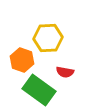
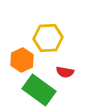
orange hexagon: rotated 15 degrees clockwise
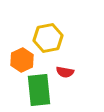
yellow hexagon: rotated 8 degrees counterclockwise
green rectangle: rotated 48 degrees clockwise
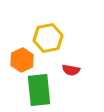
red semicircle: moved 6 px right, 2 px up
